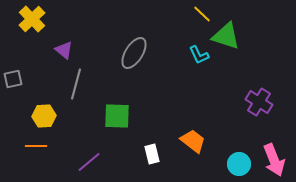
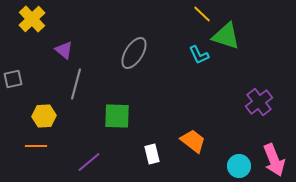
purple cross: rotated 20 degrees clockwise
cyan circle: moved 2 px down
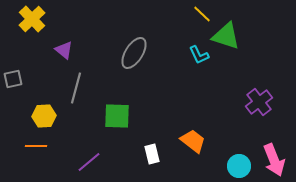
gray line: moved 4 px down
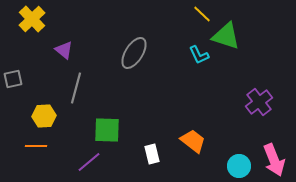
green square: moved 10 px left, 14 px down
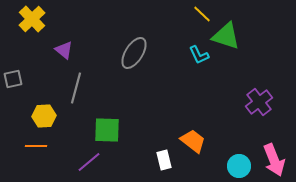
white rectangle: moved 12 px right, 6 px down
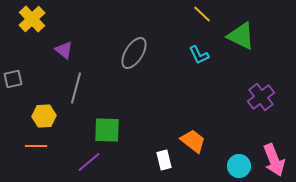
green triangle: moved 15 px right; rotated 8 degrees clockwise
purple cross: moved 2 px right, 5 px up
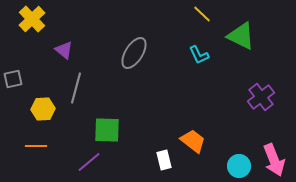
yellow hexagon: moved 1 px left, 7 px up
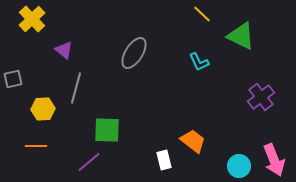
cyan L-shape: moved 7 px down
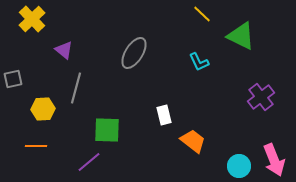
white rectangle: moved 45 px up
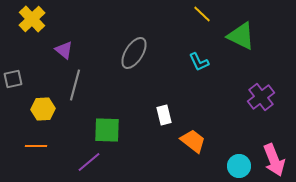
gray line: moved 1 px left, 3 px up
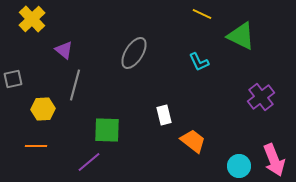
yellow line: rotated 18 degrees counterclockwise
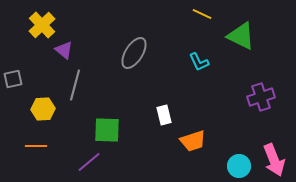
yellow cross: moved 10 px right, 6 px down
purple cross: rotated 20 degrees clockwise
orange trapezoid: rotated 124 degrees clockwise
